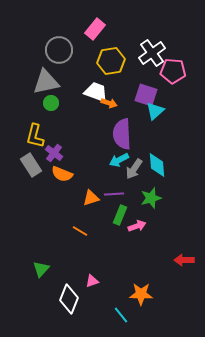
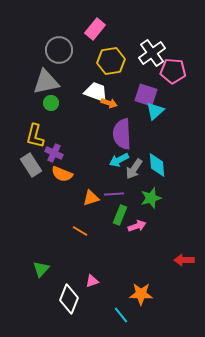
purple cross: rotated 12 degrees counterclockwise
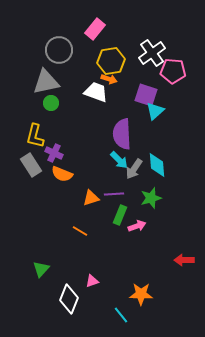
orange arrow: moved 24 px up
cyan arrow: rotated 108 degrees counterclockwise
